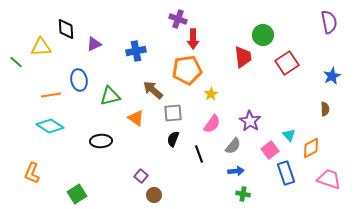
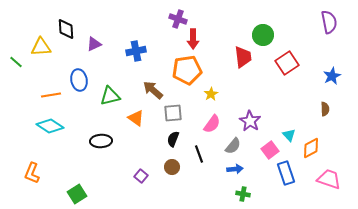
blue arrow: moved 1 px left, 2 px up
brown circle: moved 18 px right, 28 px up
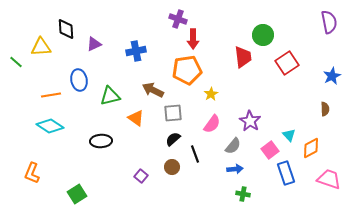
brown arrow: rotated 15 degrees counterclockwise
black semicircle: rotated 28 degrees clockwise
black line: moved 4 px left
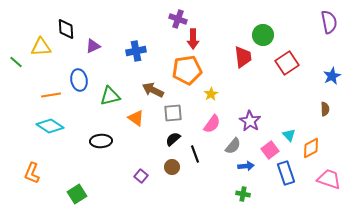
purple triangle: moved 1 px left, 2 px down
blue arrow: moved 11 px right, 3 px up
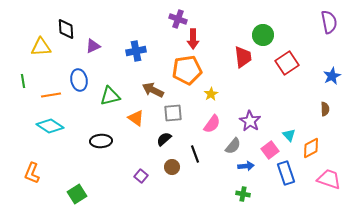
green line: moved 7 px right, 19 px down; rotated 40 degrees clockwise
black semicircle: moved 9 px left
